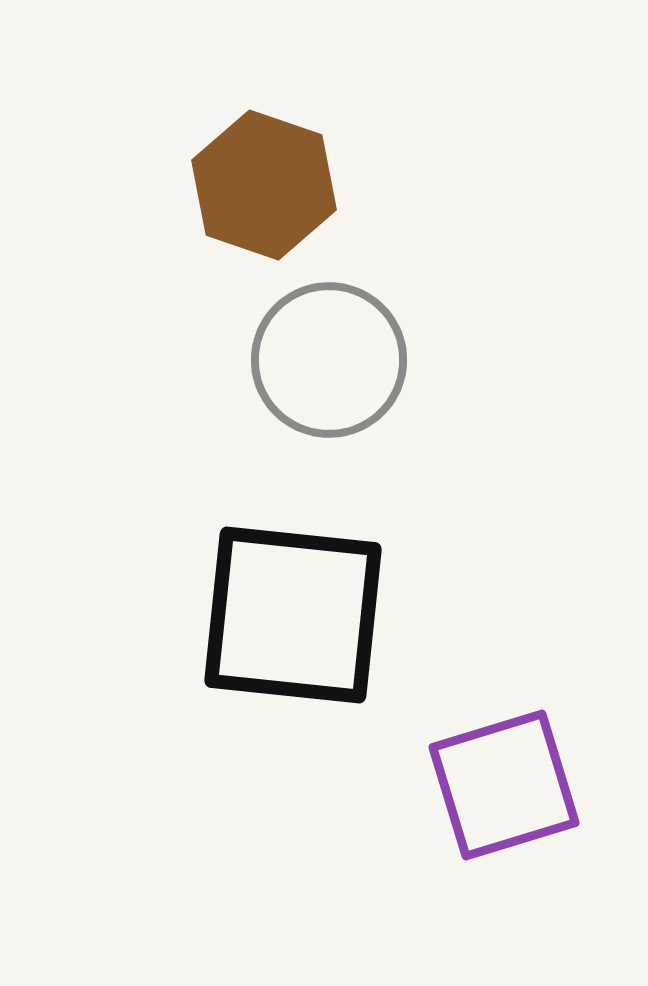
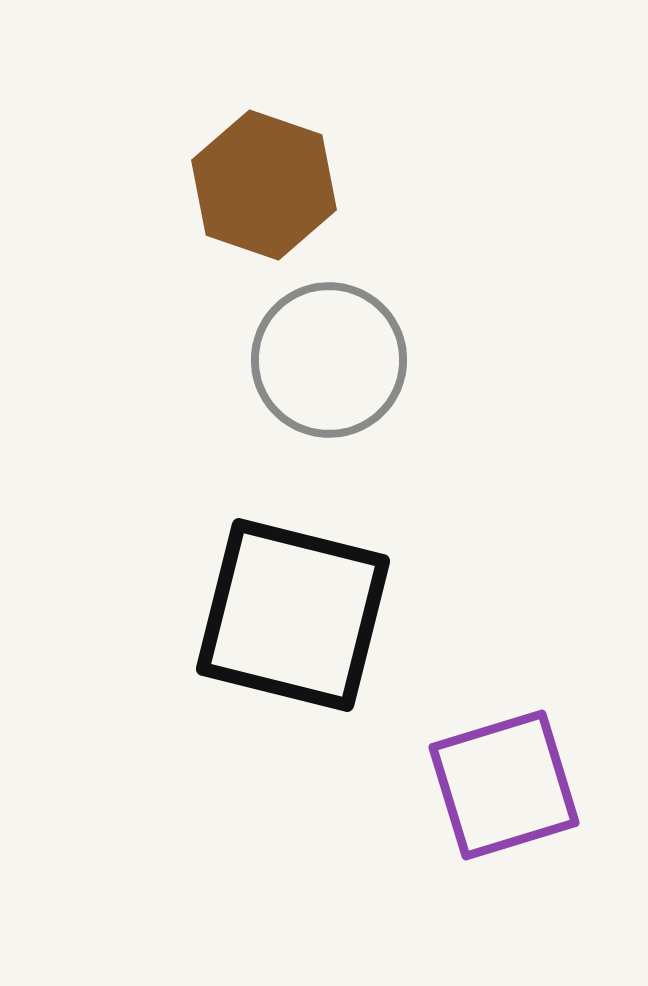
black square: rotated 8 degrees clockwise
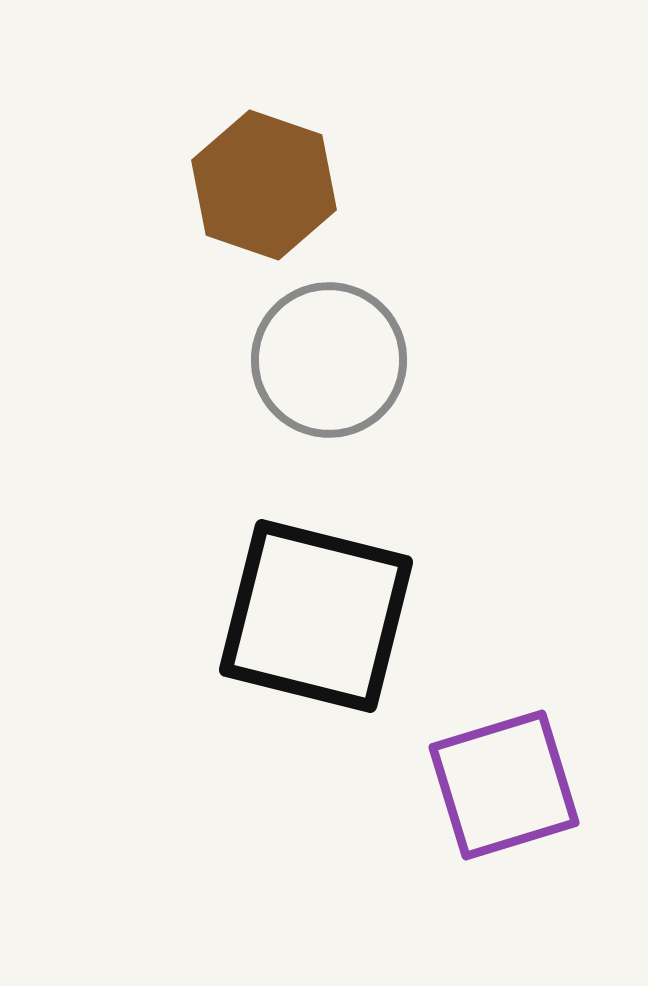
black square: moved 23 px right, 1 px down
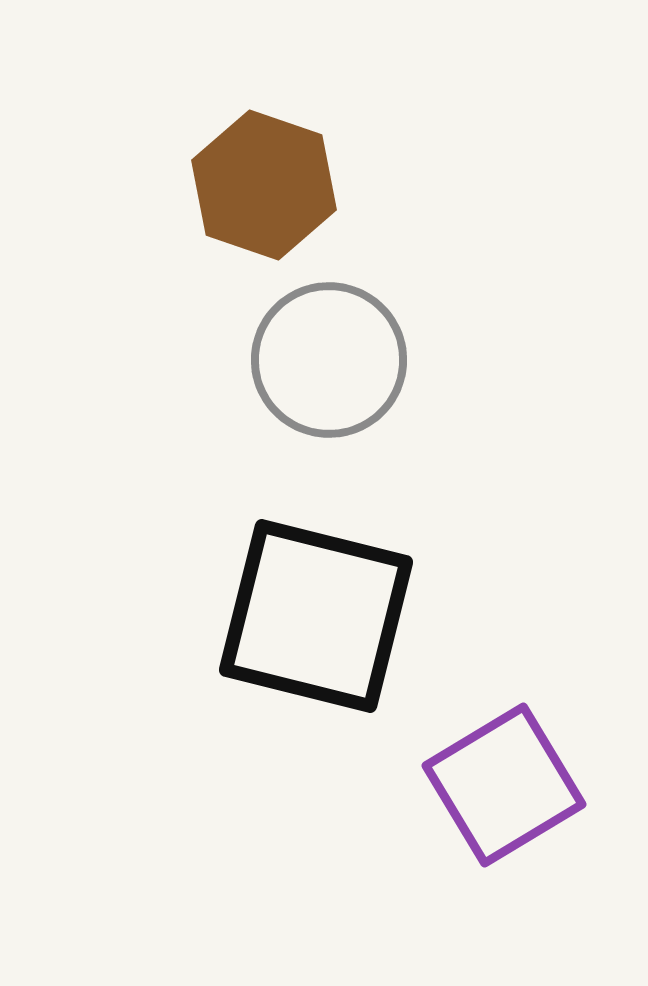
purple square: rotated 14 degrees counterclockwise
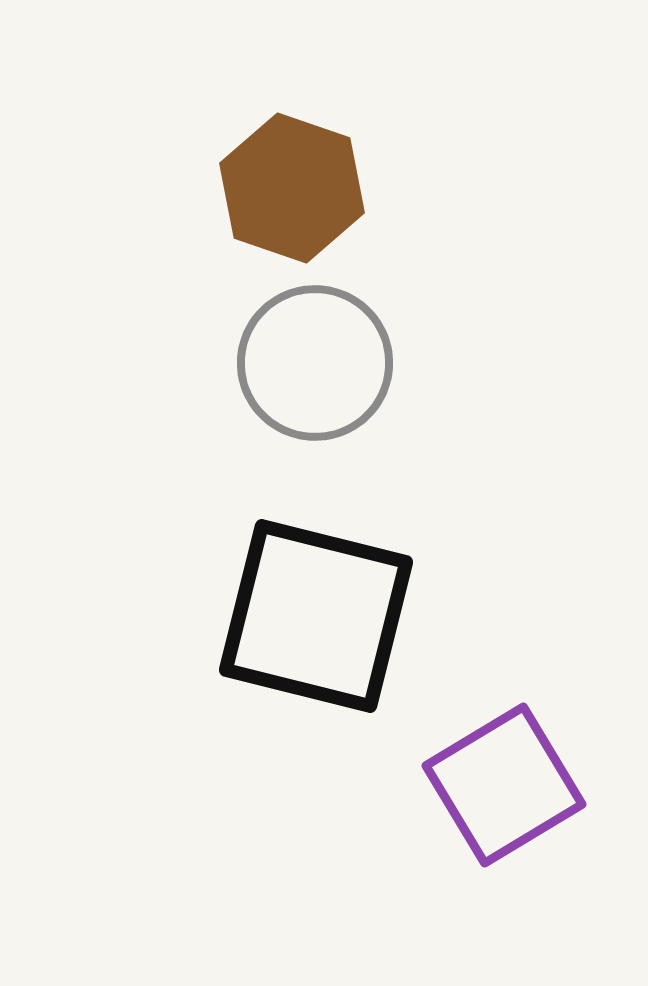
brown hexagon: moved 28 px right, 3 px down
gray circle: moved 14 px left, 3 px down
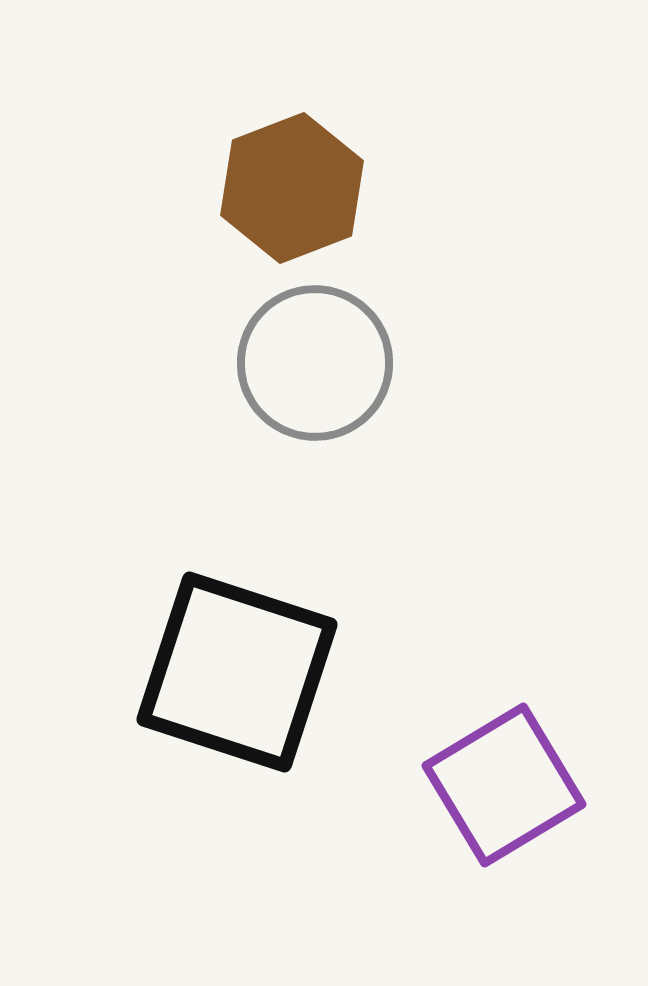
brown hexagon: rotated 20 degrees clockwise
black square: moved 79 px left, 56 px down; rotated 4 degrees clockwise
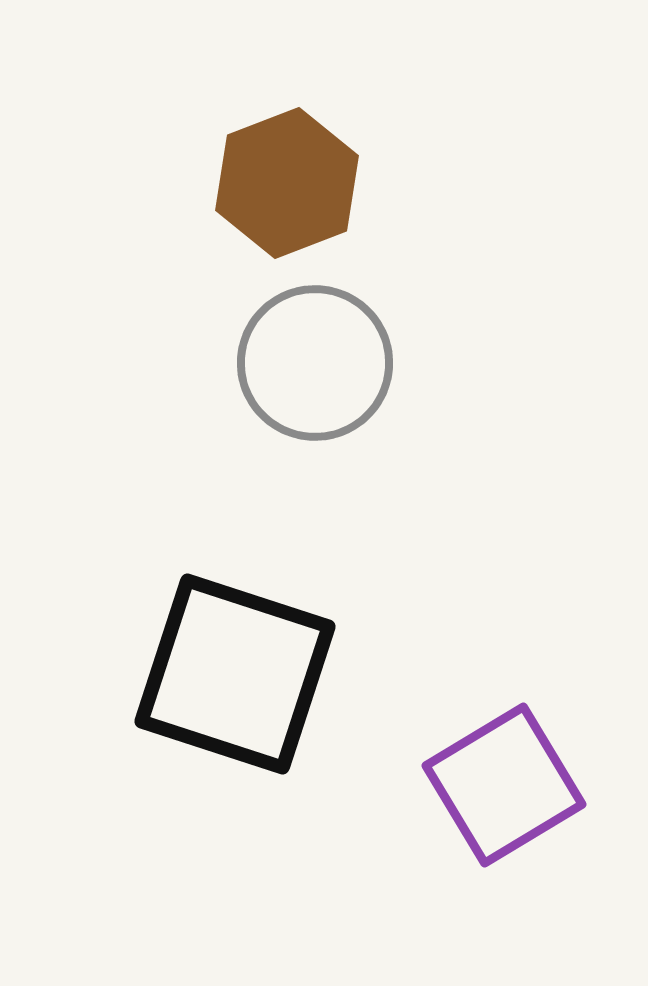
brown hexagon: moved 5 px left, 5 px up
black square: moved 2 px left, 2 px down
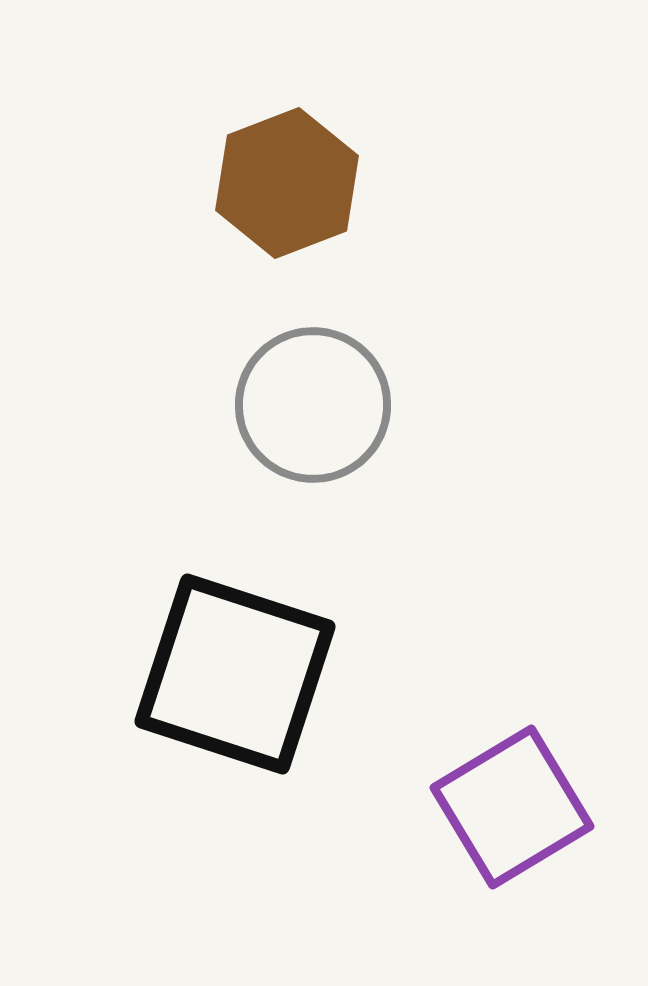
gray circle: moved 2 px left, 42 px down
purple square: moved 8 px right, 22 px down
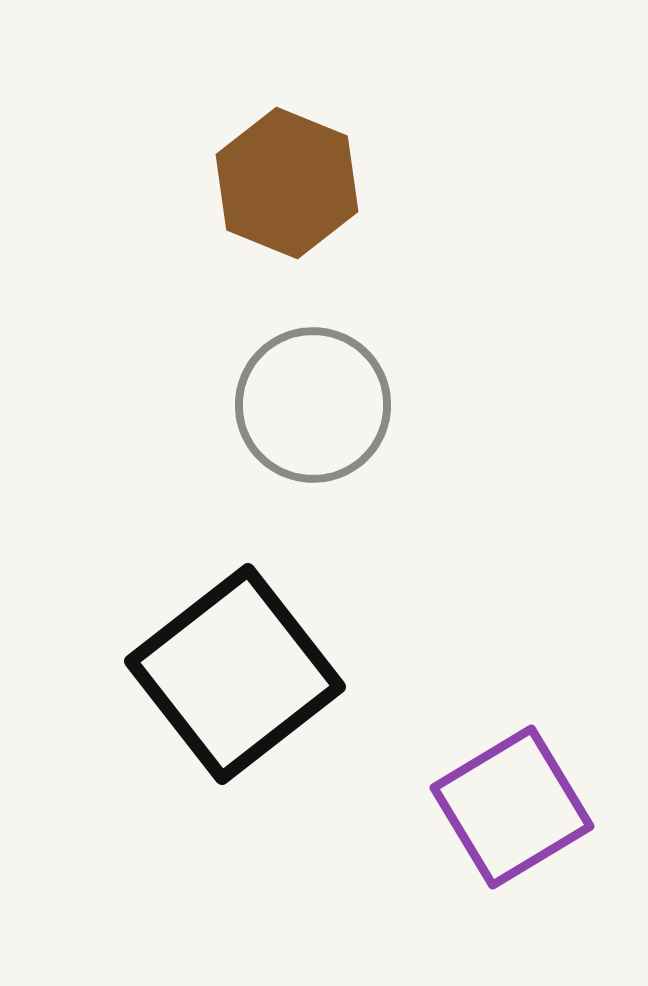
brown hexagon: rotated 17 degrees counterclockwise
black square: rotated 34 degrees clockwise
